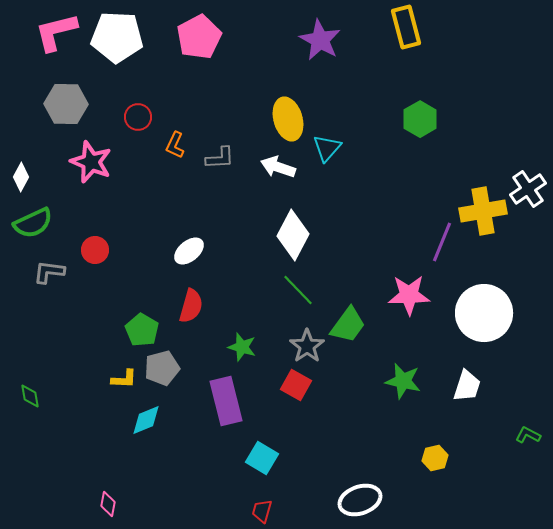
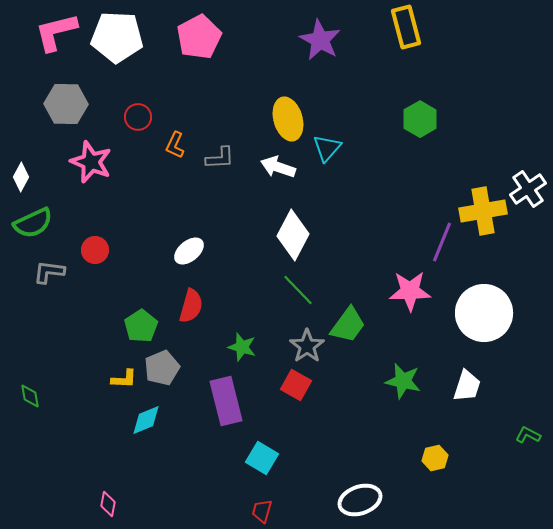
pink star at (409, 295): moved 1 px right, 4 px up
green pentagon at (142, 330): moved 1 px left, 4 px up; rotated 8 degrees clockwise
gray pentagon at (162, 368): rotated 8 degrees counterclockwise
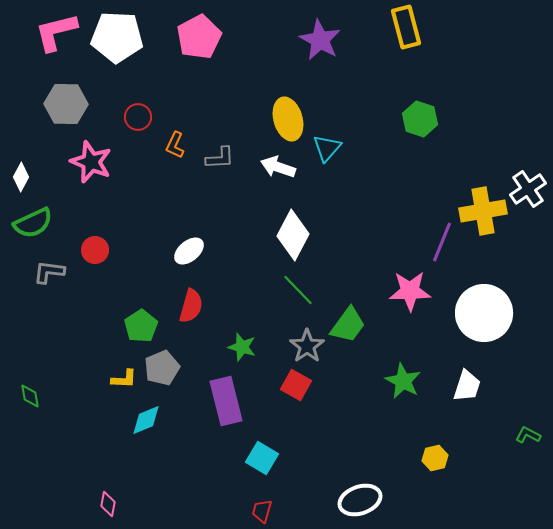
green hexagon at (420, 119): rotated 12 degrees counterclockwise
green star at (403, 381): rotated 15 degrees clockwise
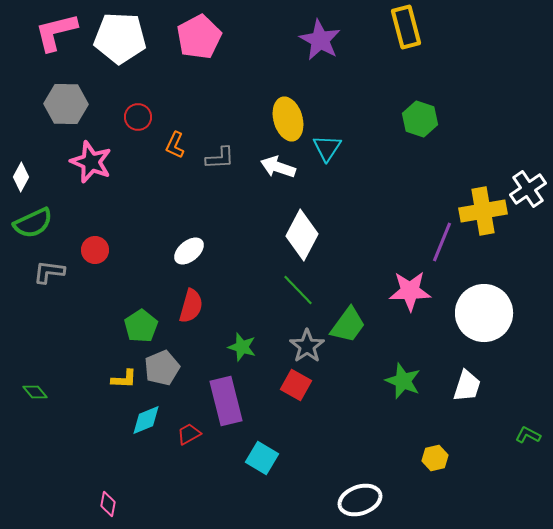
white pentagon at (117, 37): moved 3 px right, 1 px down
cyan triangle at (327, 148): rotated 8 degrees counterclockwise
white diamond at (293, 235): moved 9 px right
green star at (403, 381): rotated 6 degrees counterclockwise
green diamond at (30, 396): moved 5 px right, 4 px up; rotated 30 degrees counterclockwise
red trapezoid at (262, 511): moved 73 px left, 77 px up; rotated 45 degrees clockwise
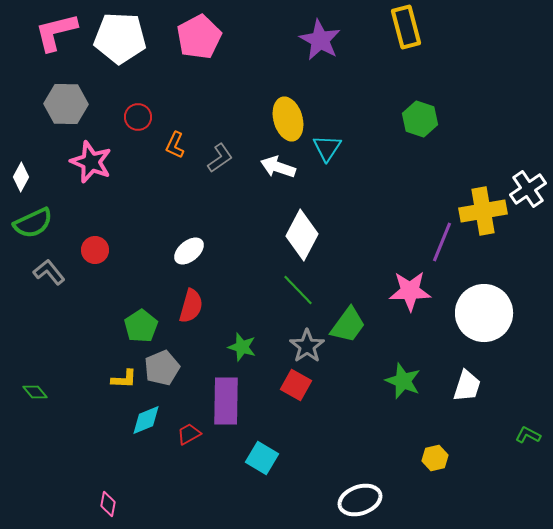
gray L-shape at (220, 158): rotated 32 degrees counterclockwise
gray L-shape at (49, 272): rotated 44 degrees clockwise
purple rectangle at (226, 401): rotated 15 degrees clockwise
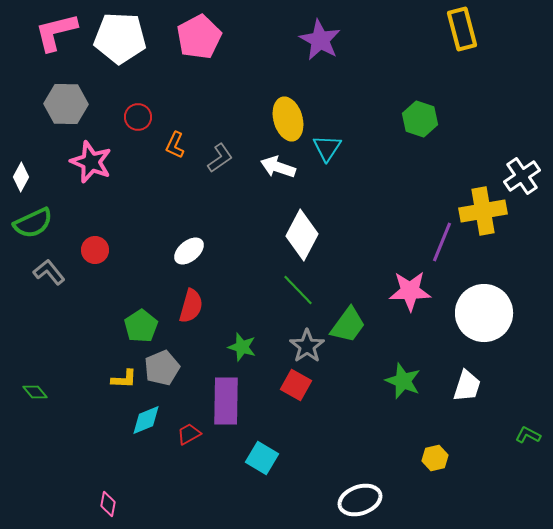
yellow rectangle at (406, 27): moved 56 px right, 2 px down
white cross at (528, 189): moved 6 px left, 13 px up
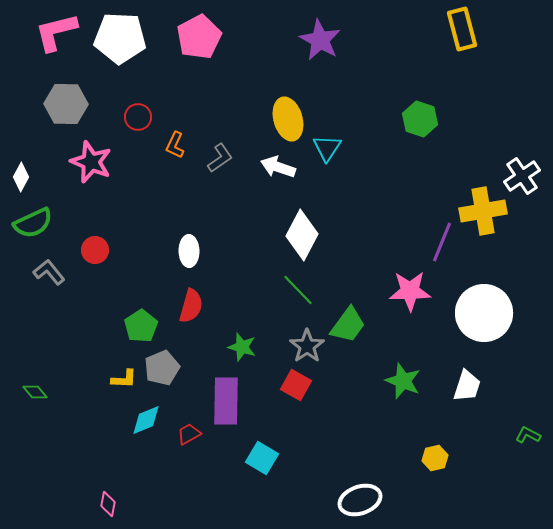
white ellipse at (189, 251): rotated 52 degrees counterclockwise
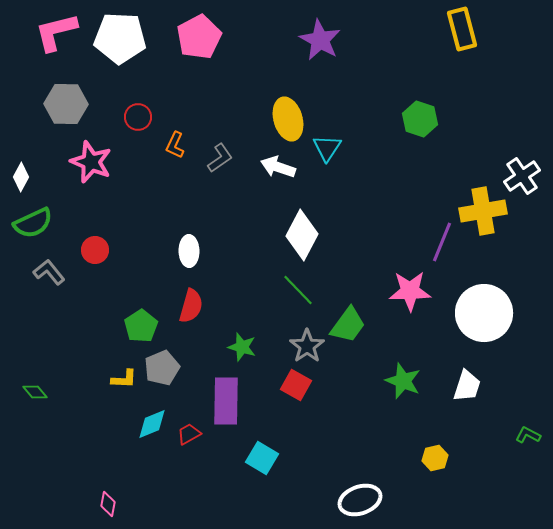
cyan diamond at (146, 420): moved 6 px right, 4 px down
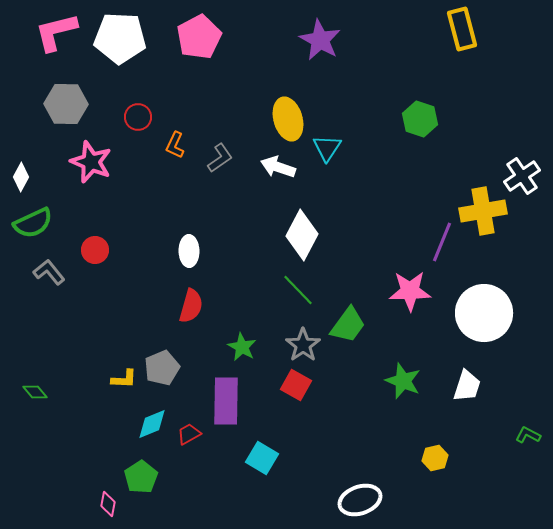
green pentagon at (141, 326): moved 151 px down
gray star at (307, 346): moved 4 px left, 1 px up
green star at (242, 347): rotated 12 degrees clockwise
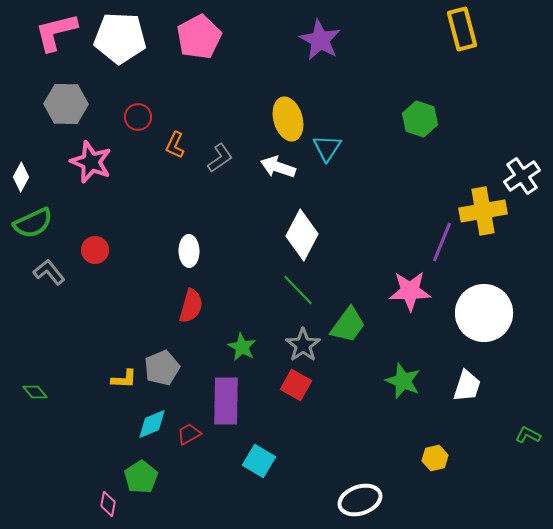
cyan square at (262, 458): moved 3 px left, 3 px down
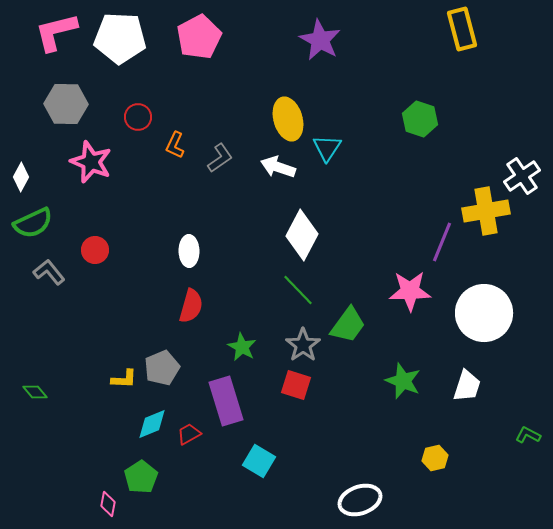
yellow cross at (483, 211): moved 3 px right
red square at (296, 385): rotated 12 degrees counterclockwise
purple rectangle at (226, 401): rotated 18 degrees counterclockwise
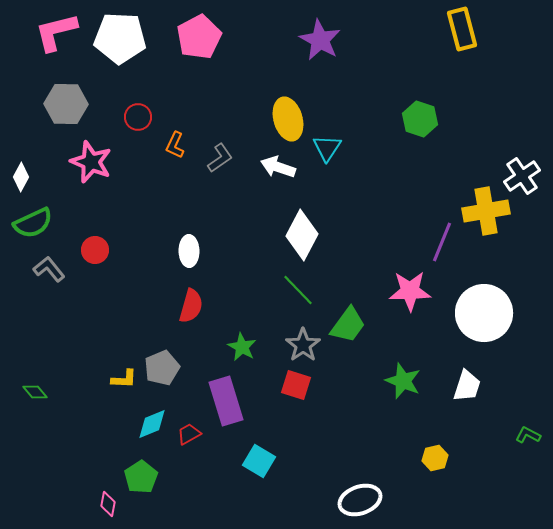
gray L-shape at (49, 272): moved 3 px up
